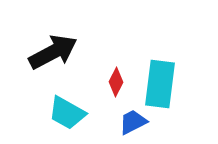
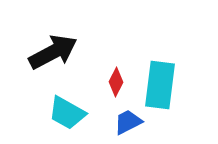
cyan rectangle: moved 1 px down
blue trapezoid: moved 5 px left
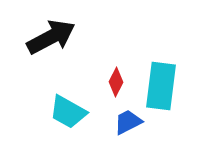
black arrow: moved 2 px left, 15 px up
cyan rectangle: moved 1 px right, 1 px down
cyan trapezoid: moved 1 px right, 1 px up
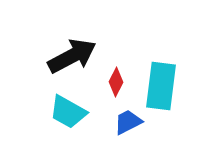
black arrow: moved 21 px right, 19 px down
